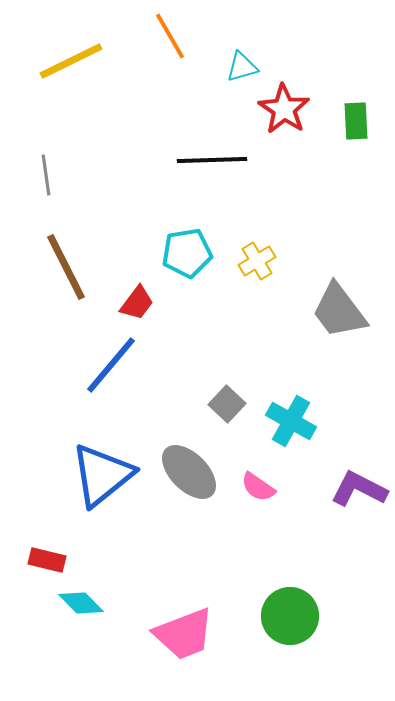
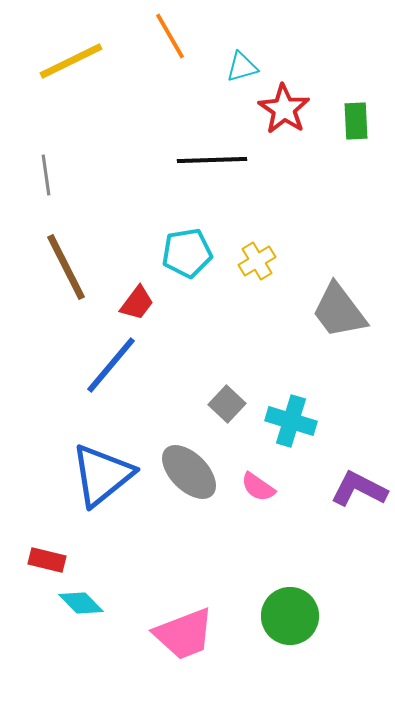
cyan cross: rotated 12 degrees counterclockwise
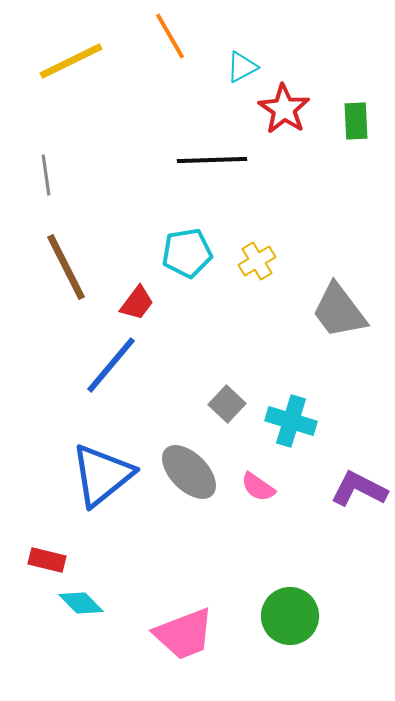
cyan triangle: rotated 12 degrees counterclockwise
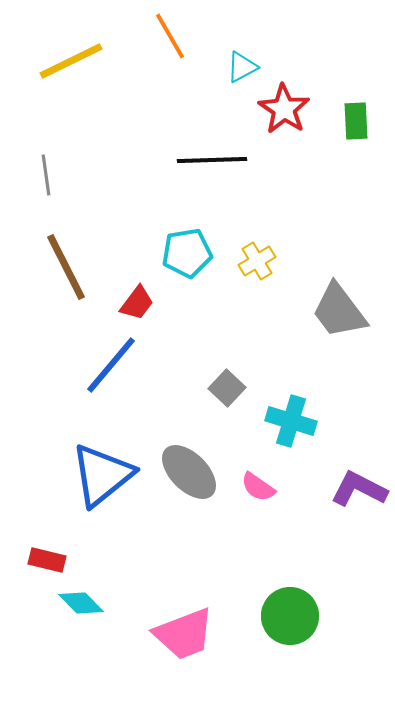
gray square: moved 16 px up
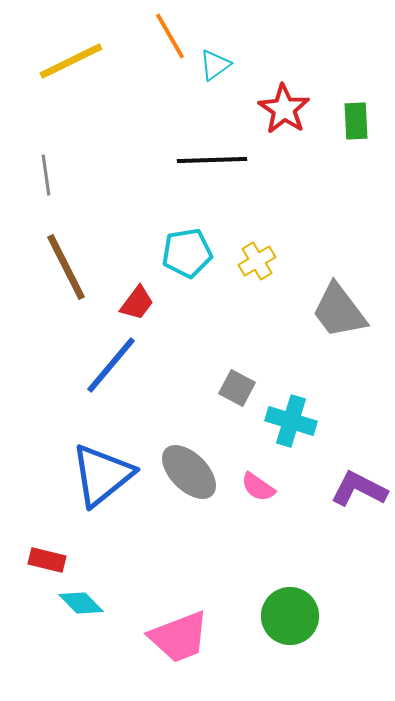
cyan triangle: moved 27 px left, 2 px up; rotated 8 degrees counterclockwise
gray square: moved 10 px right; rotated 15 degrees counterclockwise
pink trapezoid: moved 5 px left, 3 px down
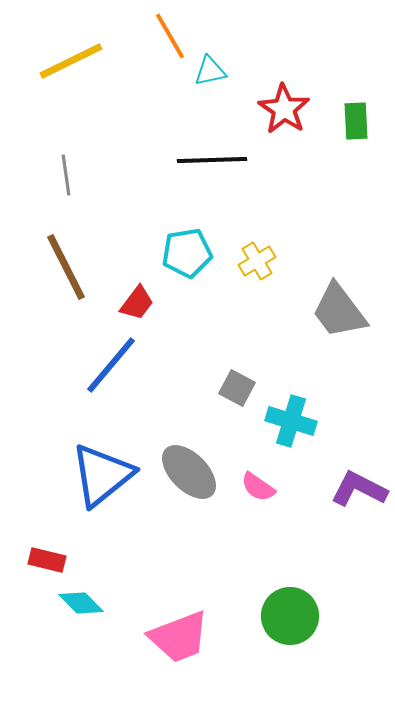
cyan triangle: moved 5 px left, 6 px down; rotated 24 degrees clockwise
gray line: moved 20 px right
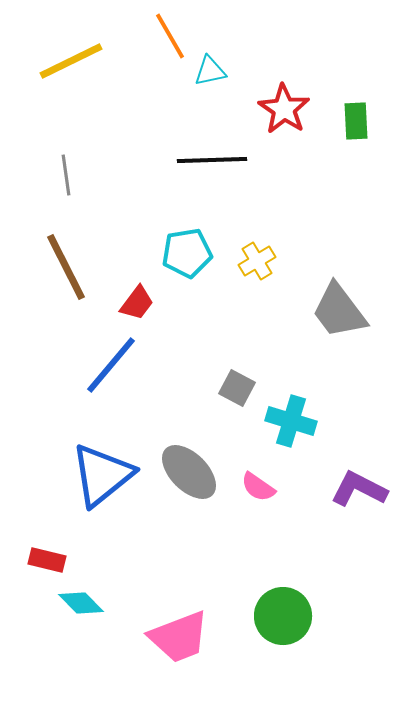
green circle: moved 7 px left
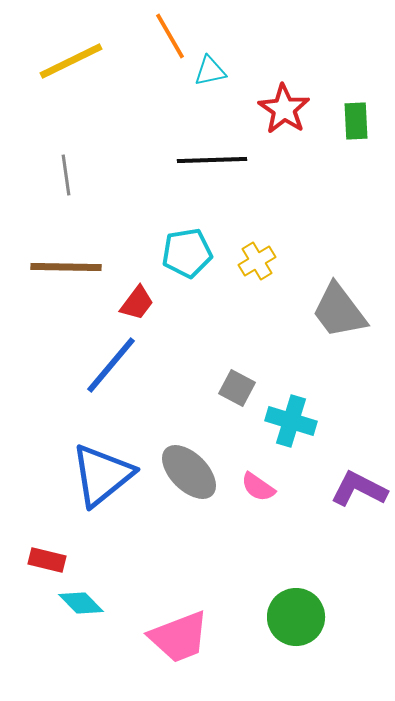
brown line: rotated 62 degrees counterclockwise
green circle: moved 13 px right, 1 px down
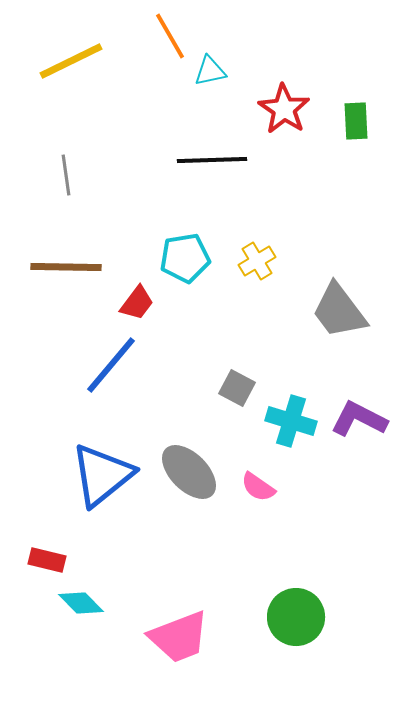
cyan pentagon: moved 2 px left, 5 px down
purple L-shape: moved 70 px up
